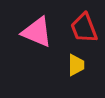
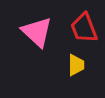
pink triangle: rotated 20 degrees clockwise
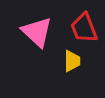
yellow trapezoid: moved 4 px left, 4 px up
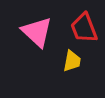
yellow trapezoid: rotated 10 degrees clockwise
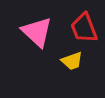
yellow trapezoid: rotated 60 degrees clockwise
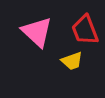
red trapezoid: moved 1 px right, 2 px down
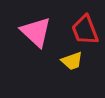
pink triangle: moved 1 px left
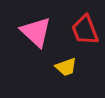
yellow trapezoid: moved 6 px left, 6 px down
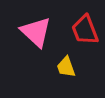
yellow trapezoid: rotated 90 degrees clockwise
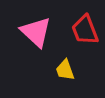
yellow trapezoid: moved 1 px left, 3 px down
